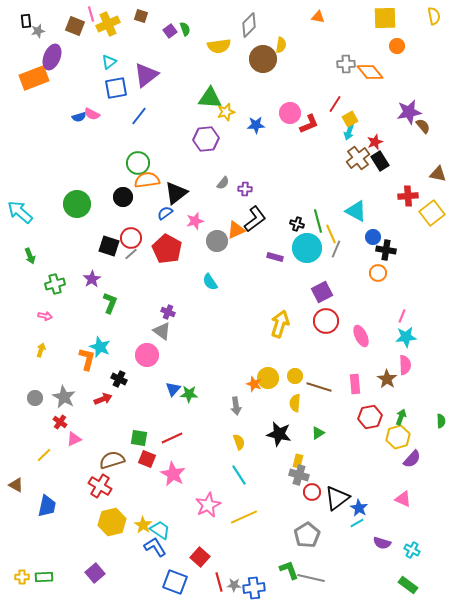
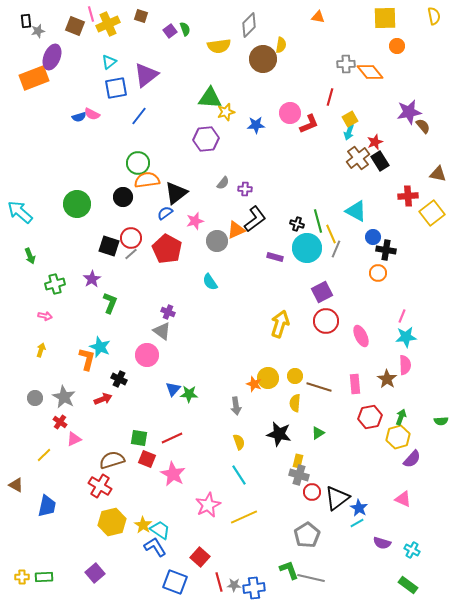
red line at (335, 104): moved 5 px left, 7 px up; rotated 18 degrees counterclockwise
green semicircle at (441, 421): rotated 88 degrees clockwise
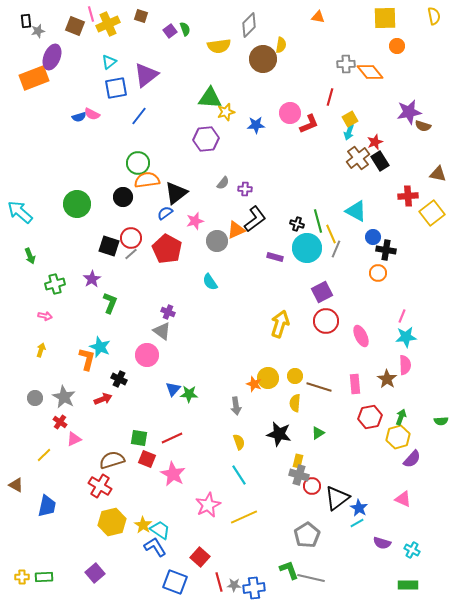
brown semicircle at (423, 126): rotated 147 degrees clockwise
red circle at (312, 492): moved 6 px up
green rectangle at (408, 585): rotated 36 degrees counterclockwise
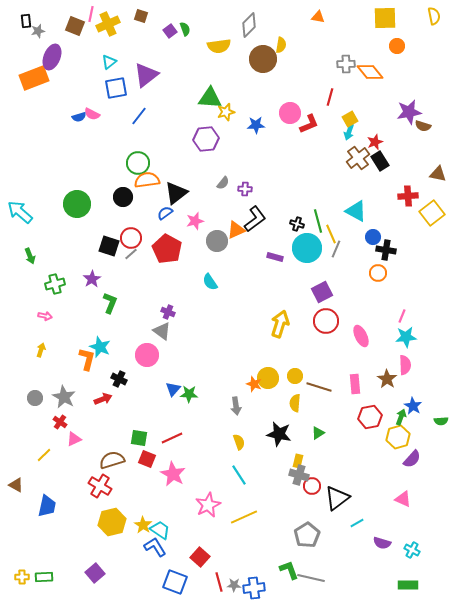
pink line at (91, 14): rotated 28 degrees clockwise
blue star at (359, 508): moved 54 px right, 102 px up
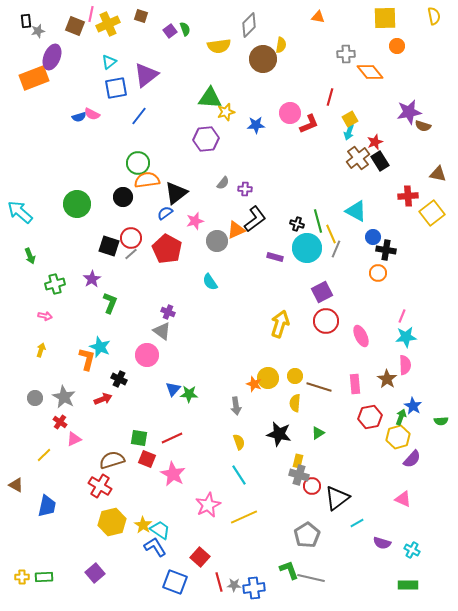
gray cross at (346, 64): moved 10 px up
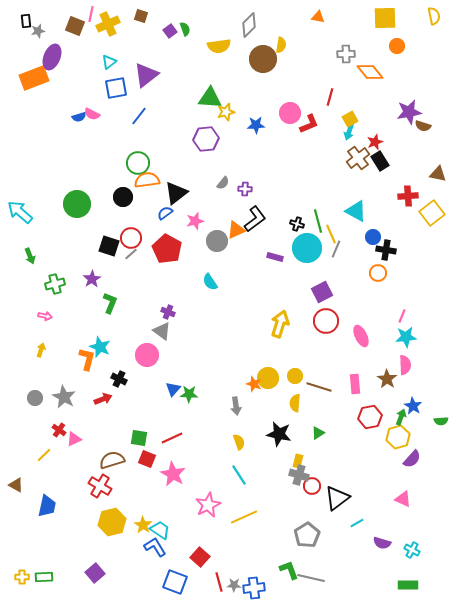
red cross at (60, 422): moved 1 px left, 8 px down
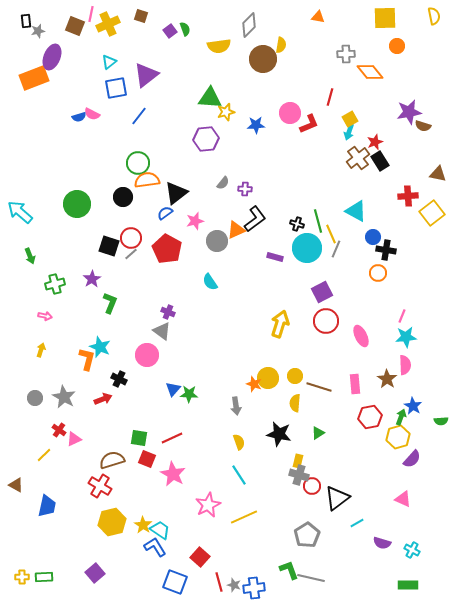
gray star at (234, 585): rotated 16 degrees clockwise
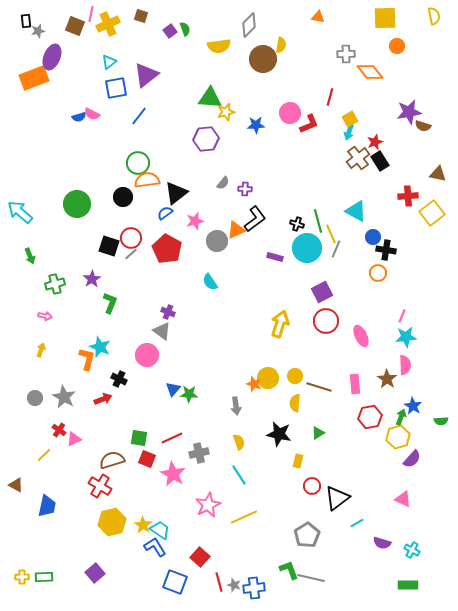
gray cross at (299, 475): moved 100 px left, 22 px up; rotated 30 degrees counterclockwise
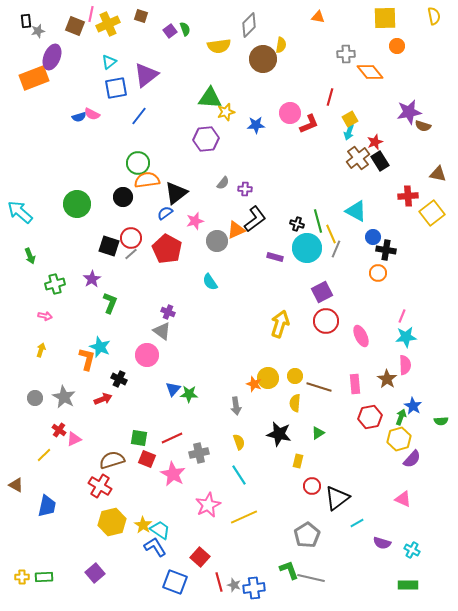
yellow hexagon at (398, 437): moved 1 px right, 2 px down
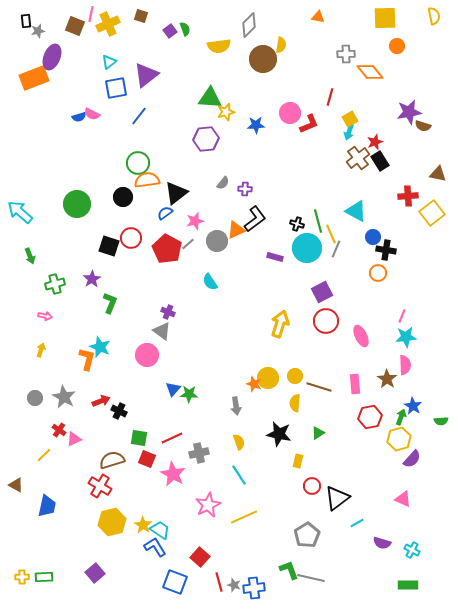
gray line at (131, 254): moved 57 px right, 10 px up
black cross at (119, 379): moved 32 px down
red arrow at (103, 399): moved 2 px left, 2 px down
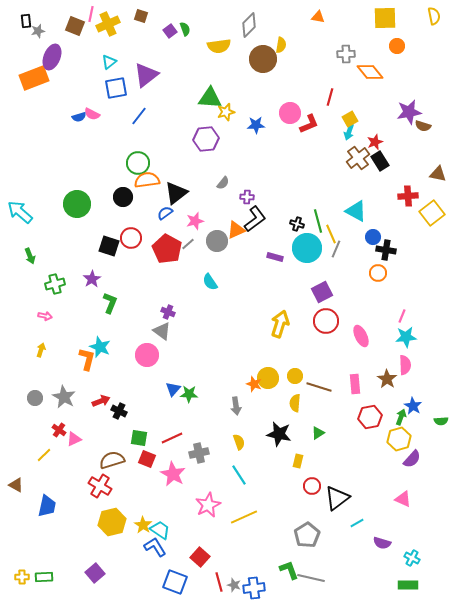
purple cross at (245, 189): moved 2 px right, 8 px down
cyan cross at (412, 550): moved 8 px down
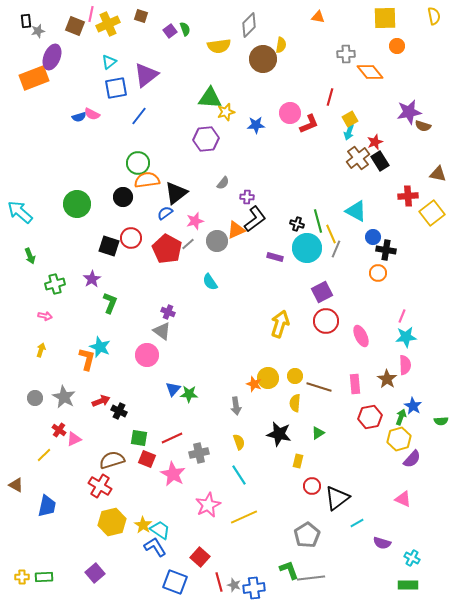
gray line at (311, 578): rotated 20 degrees counterclockwise
